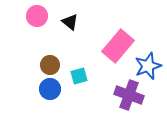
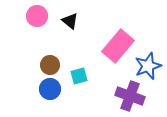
black triangle: moved 1 px up
purple cross: moved 1 px right, 1 px down
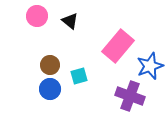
blue star: moved 2 px right
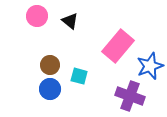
cyan square: rotated 30 degrees clockwise
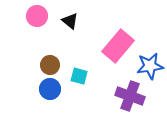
blue star: rotated 12 degrees clockwise
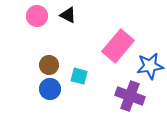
black triangle: moved 2 px left, 6 px up; rotated 12 degrees counterclockwise
brown circle: moved 1 px left
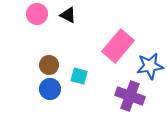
pink circle: moved 2 px up
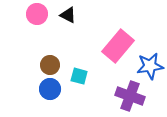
brown circle: moved 1 px right
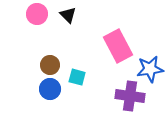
black triangle: rotated 18 degrees clockwise
pink rectangle: rotated 68 degrees counterclockwise
blue star: moved 3 px down
cyan square: moved 2 px left, 1 px down
purple cross: rotated 12 degrees counterclockwise
